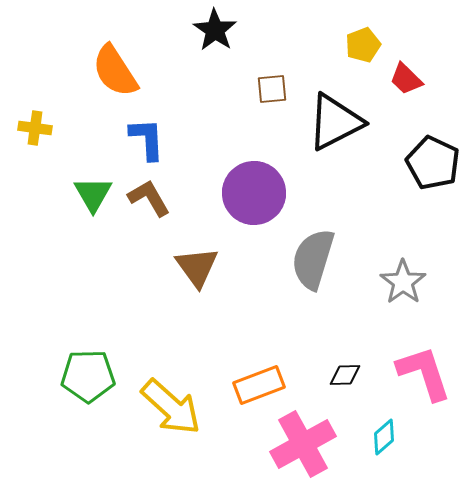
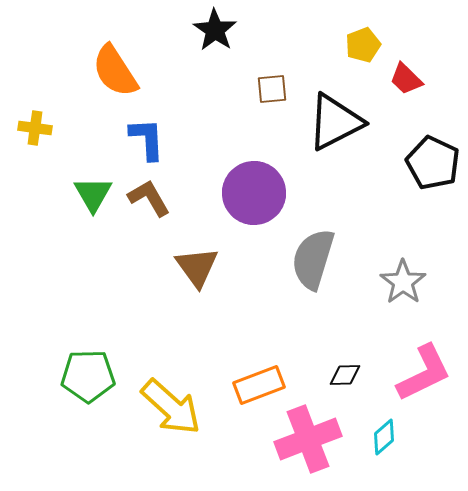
pink L-shape: rotated 82 degrees clockwise
pink cross: moved 5 px right, 5 px up; rotated 8 degrees clockwise
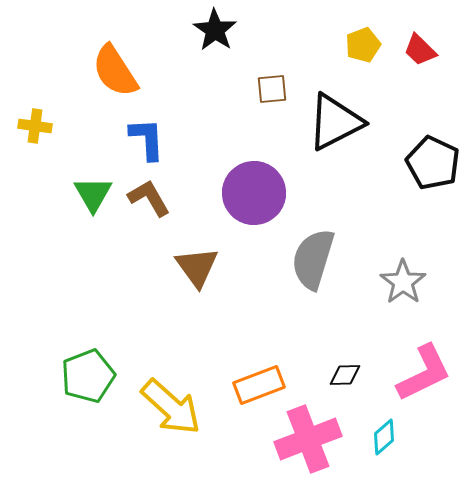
red trapezoid: moved 14 px right, 29 px up
yellow cross: moved 2 px up
green pentagon: rotated 20 degrees counterclockwise
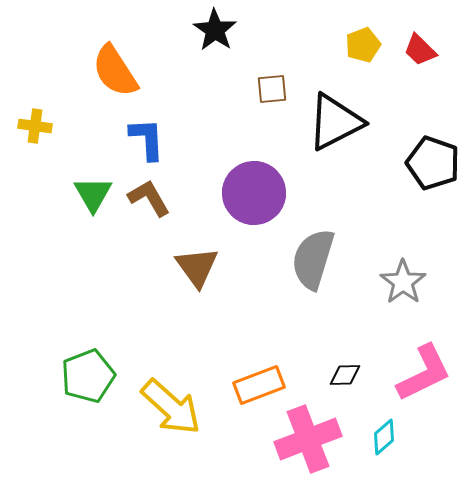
black pentagon: rotated 6 degrees counterclockwise
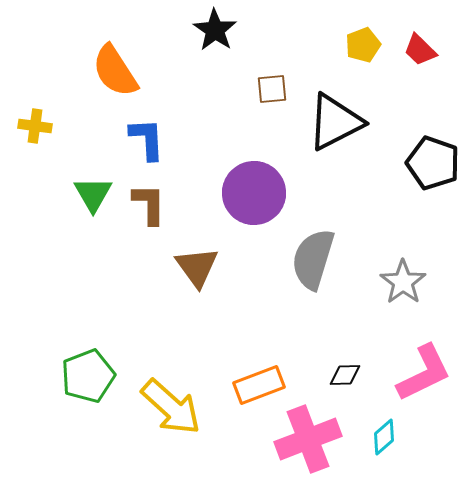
brown L-shape: moved 6 px down; rotated 30 degrees clockwise
